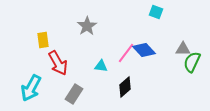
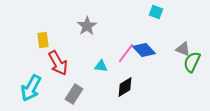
gray triangle: rotated 21 degrees clockwise
black diamond: rotated 10 degrees clockwise
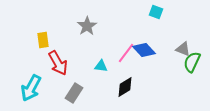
gray rectangle: moved 1 px up
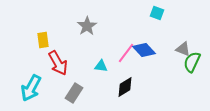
cyan square: moved 1 px right, 1 px down
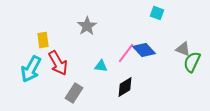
cyan arrow: moved 19 px up
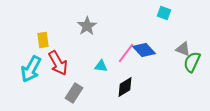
cyan square: moved 7 px right
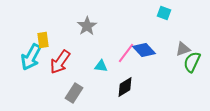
gray triangle: rotated 42 degrees counterclockwise
red arrow: moved 2 px right, 1 px up; rotated 65 degrees clockwise
cyan arrow: moved 12 px up
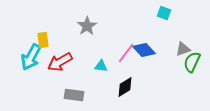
red arrow: rotated 25 degrees clockwise
gray rectangle: moved 2 px down; rotated 66 degrees clockwise
